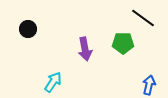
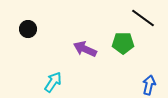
purple arrow: rotated 125 degrees clockwise
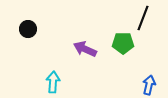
black line: rotated 75 degrees clockwise
cyan arrow: rotated 30 degrees counterclockwise
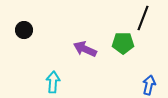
black circle: moved 4 px left, 1 px down
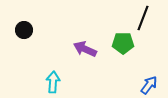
blue arrow: rotated 24 degrees clockwise
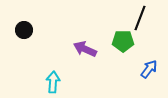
black line: moved 3 px left
green pentagon: moved 2 px up
blue arrow: moved 16 px up
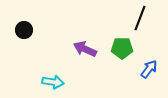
green pentagon: moved 1 px left, 7 px down
cyan arrow: rotated 95 degrees clockwise
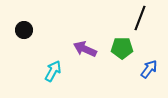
cyan arrow: moved 11 px up; rotated 70 degrees counterclockwise
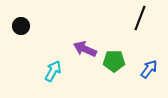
black circle: moved 3 px left, 4 px up
green pentagon: moved 8 px left, 13 px down
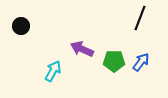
purple arrow: moved 3 px left
blue arrow: moved 8 px left, 7 px up
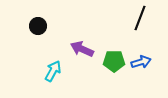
black circle: moved 17 px right
blue arrow: rotated 36 degrees clockwise
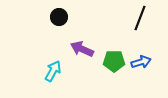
black circle: moved 21 px right, 9 px up
